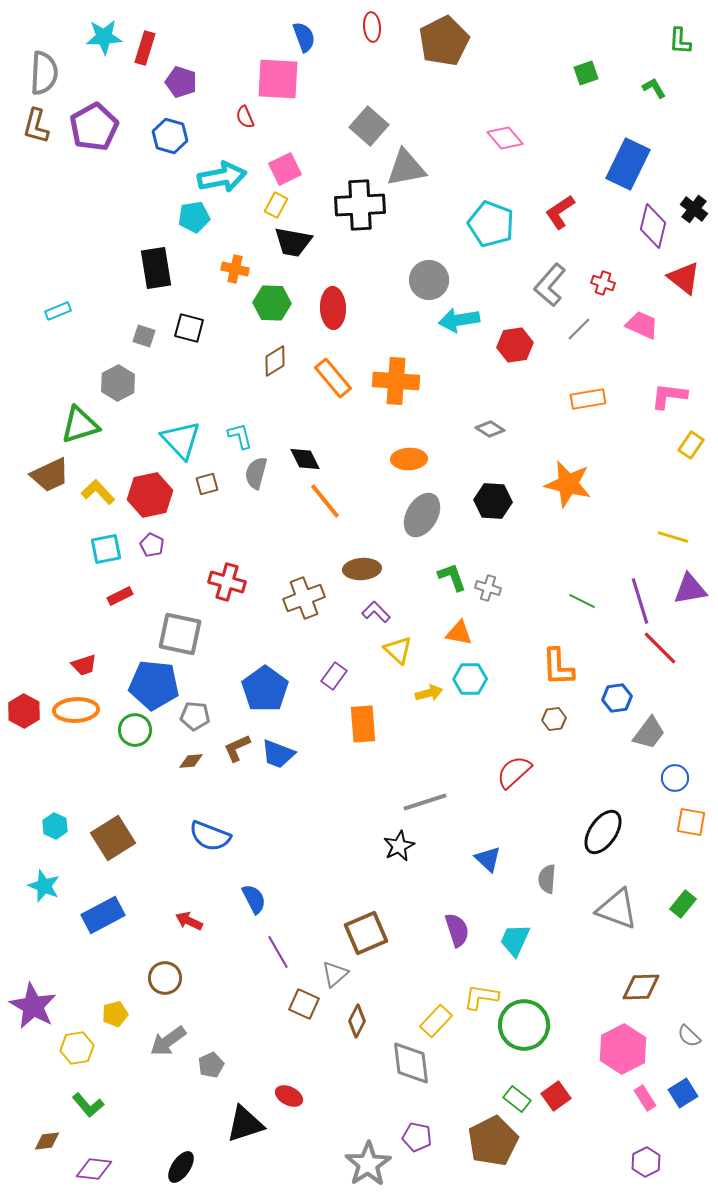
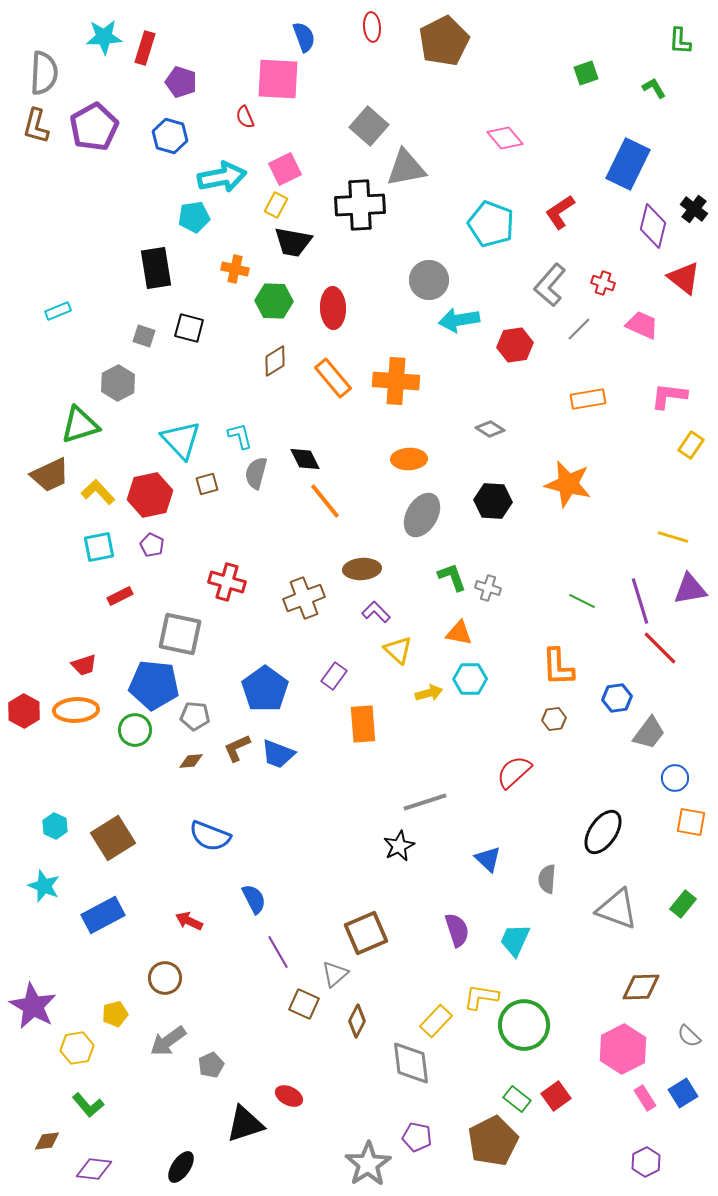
green hexagon at (272, 303): moved 2 px right, 2 px up
cyan square at (106, 549): moved 7 px left, 2 px up
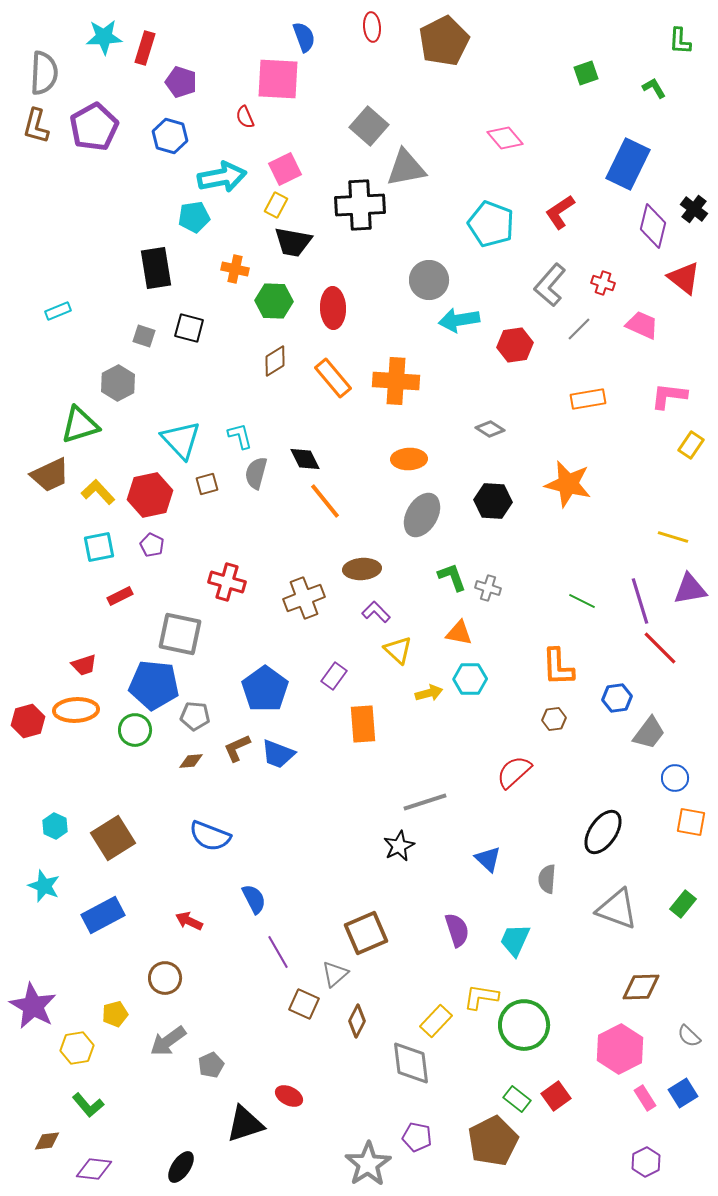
red hexagon at (24, 711): moved 4 px right, 10 px down; rotated 16 degrees clockwise
pink hexagon at (623, 1049): moved 3 px left
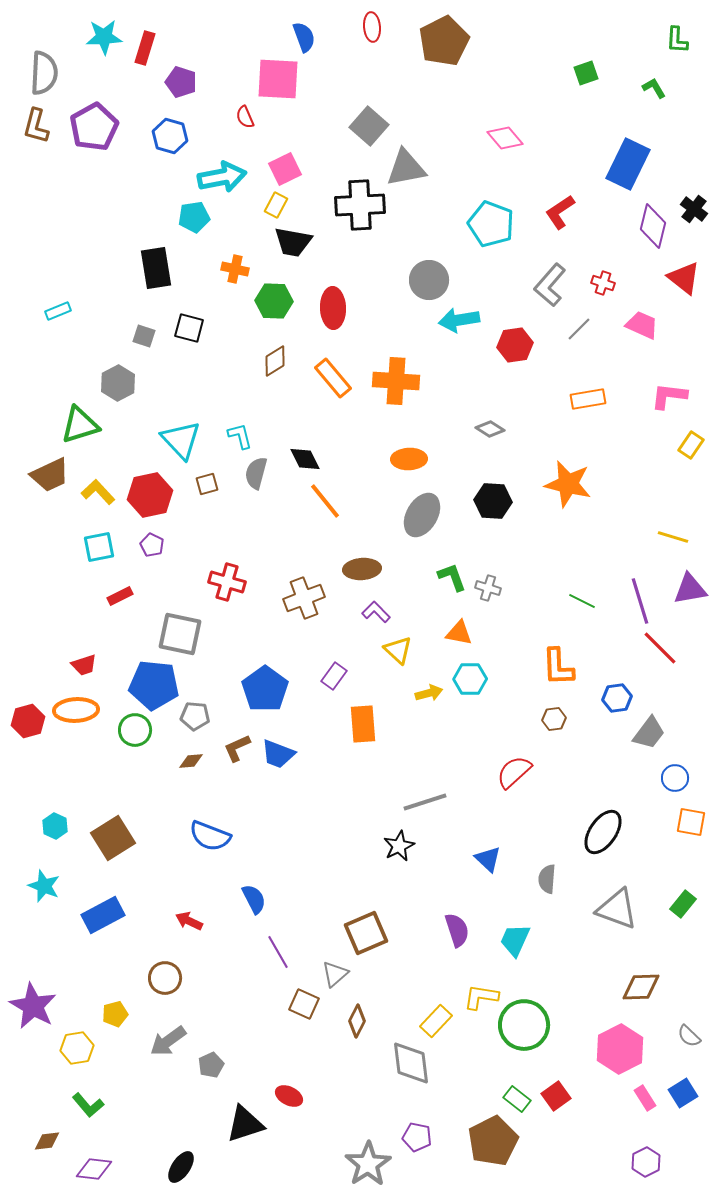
green L-shape at (680, 41): moved 3 px left, 1 px up
